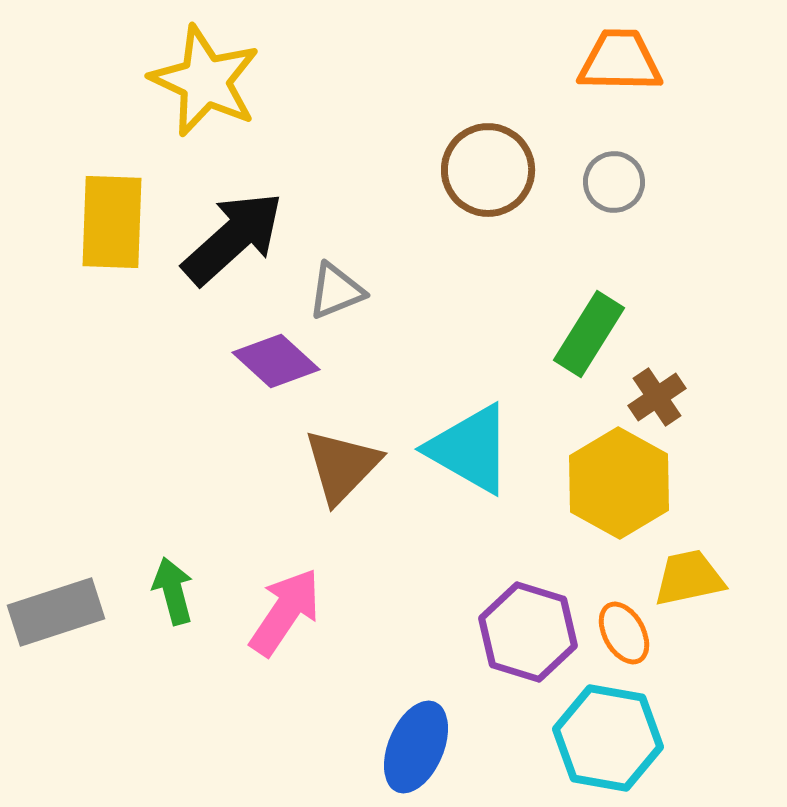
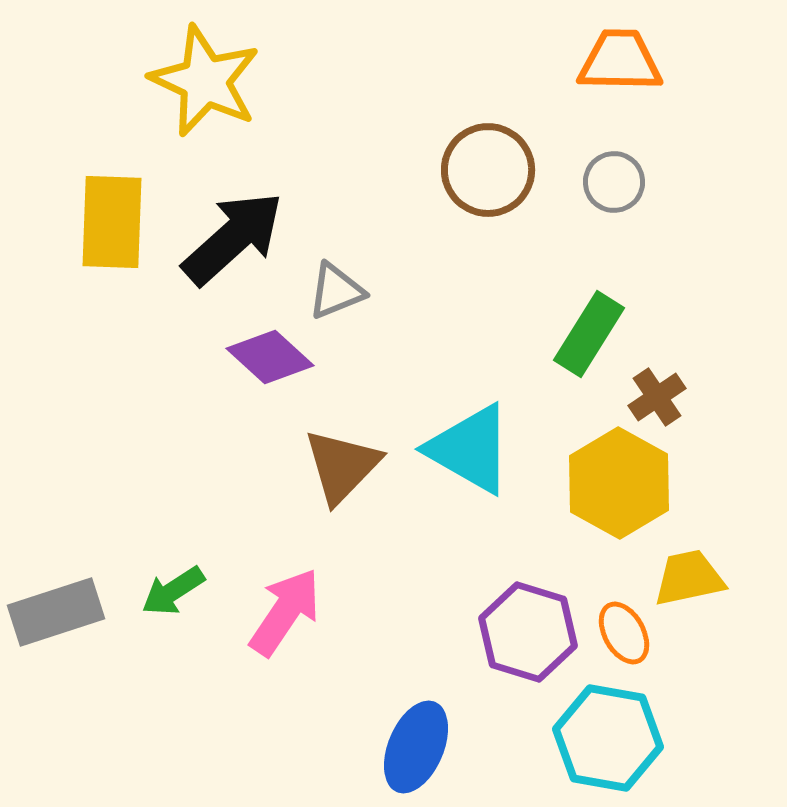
purple diamond: moved 6 px left, 4 px up
green arrow: rotated 108 degrees counterclockwise
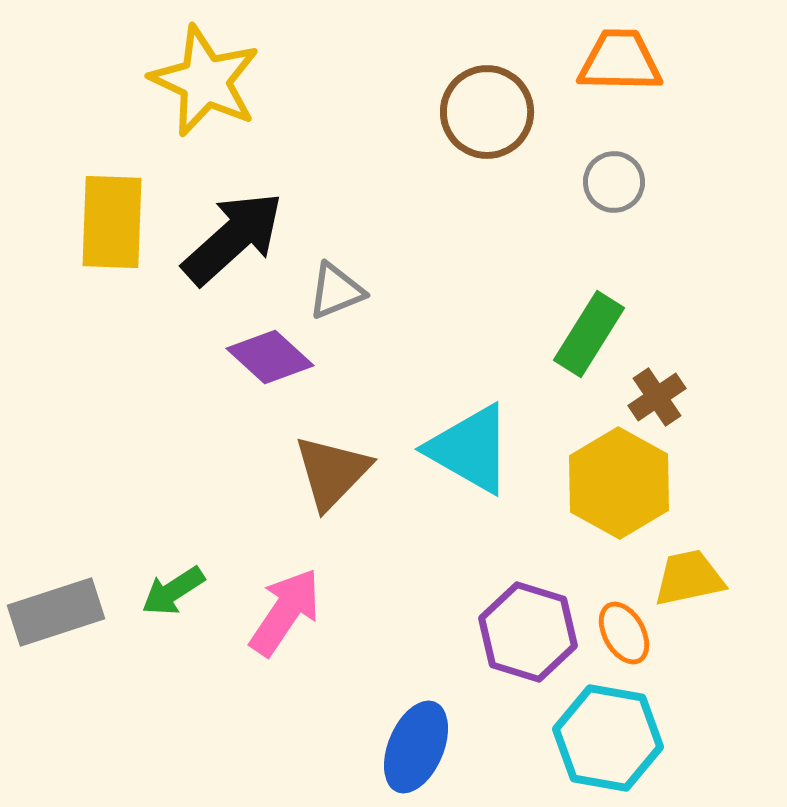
brown circle: moved 1 px left, 58 px up
brown triangle: moved 10 px left, 6 px down
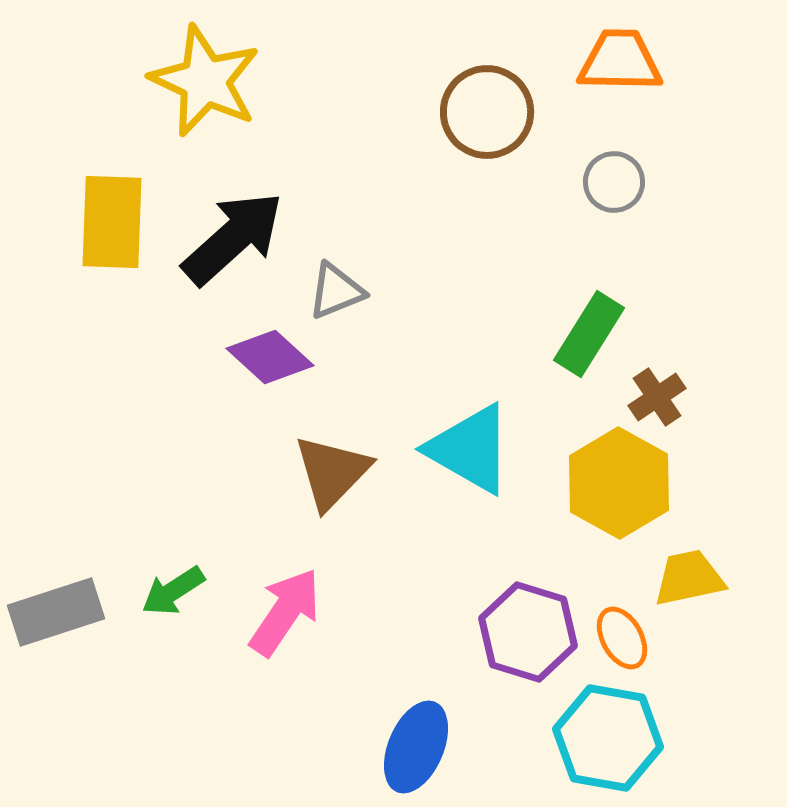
orange ellipse: moved 2 px left, 5 px down
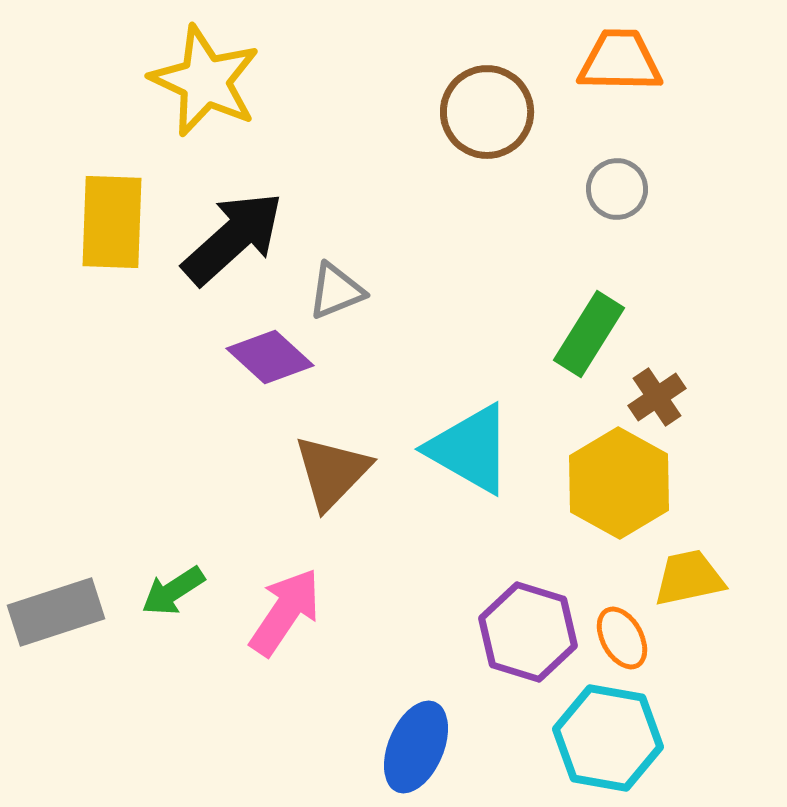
gray circle: moved 3 px right, 7 px down
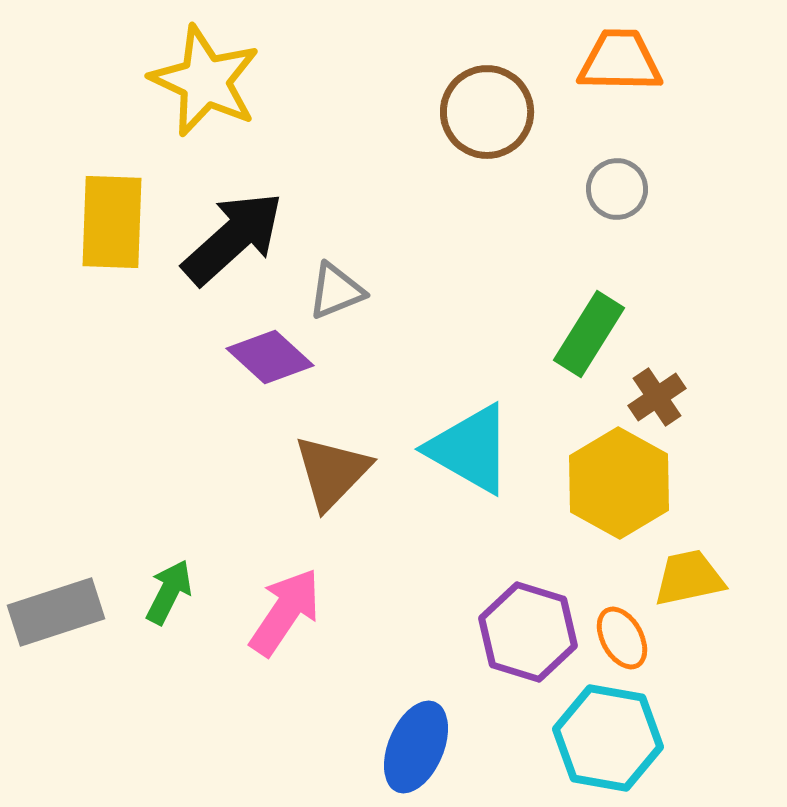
green arrow: moved 4 px left, 1 px down; rotated 150 degrees clockwise
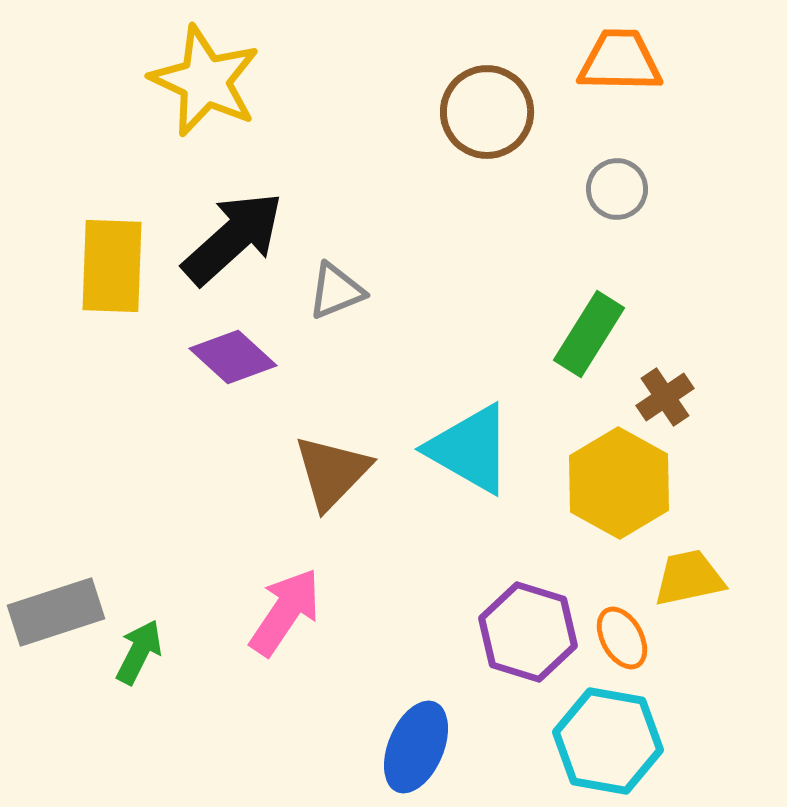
yellow rectangle: moved 44 px down
purple diamond: moved 37 px left
brown cross: moved 8 px right
green arrow: moved 30 px left, 60 px down
cyan hexagon: moved 3 px down
